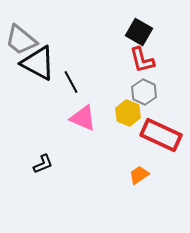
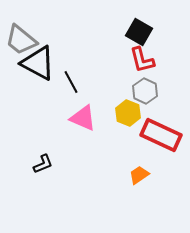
gray hexagon: moved 1 px right, 1 px up
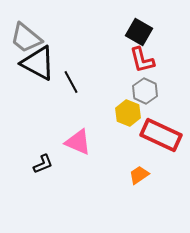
gray trapezoid: moved 5 px right, 2 px up
pink triangle: moved 5 px left, 24 px down
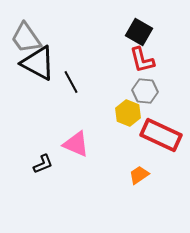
gray trapezoid: rotated 16 degrees clockwise
gray hexagon: rotated 20 degrees counterclockwise
pink triangle: moved 2 px left, 2 px down
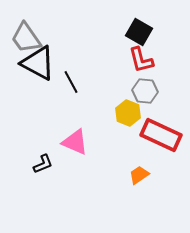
red L-shape: moved 1 px left
pink triangle: moved 1 px left, 2 px up
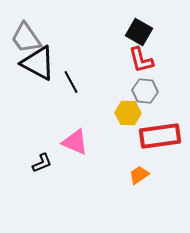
yellow hexagon: rotated 20 degrees counterclockwise
red rectangle: moved 1 px left, 1 px down; rotated 33 degrees counterclockwise
black L-shape: moved 1 px left, 1 px up
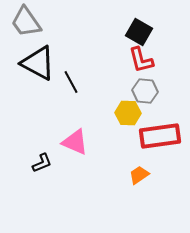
gray trapezoid: moved 16 px up
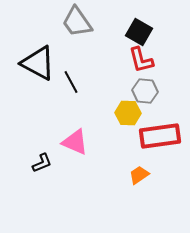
gray trapezoid: moved 51 px right
